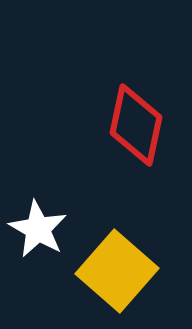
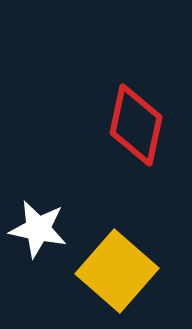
white star: rotated 18 degrees counterclockwise
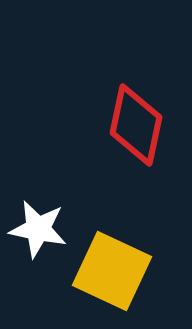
yellow square: moved 5 px left; rotated 16 degrees counterclockwise
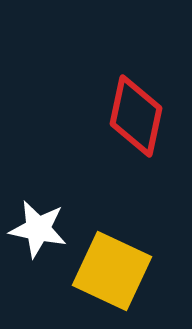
red diamond: moved 9 px up
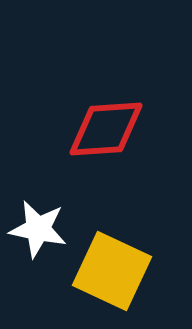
red diamond: moved 30 px left, 13 px down; rotated 74 degrees clockwise
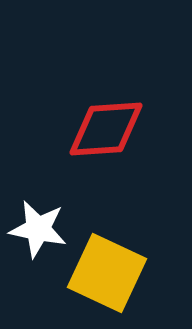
yellow square: moved 5 px left, 2 px down
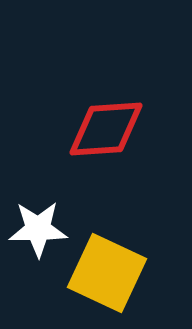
white star: rotated 12 degrees counterclockwise
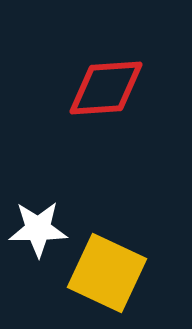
red diamond: moved 41 px up
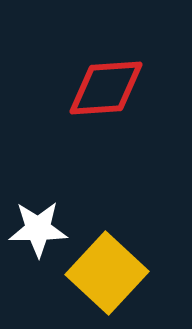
yellow square: rotated 18 degrees clockwise
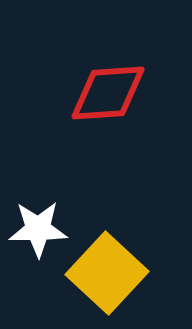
red diamond: moved 2 px right, 5 px down
